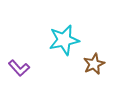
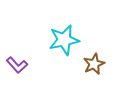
purple L-shape: moved 2 px left, 3 px up
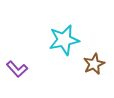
purple L-shape: moved 4 px down
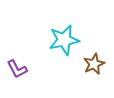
purple L-shape: rotated 15 degrees clockwise
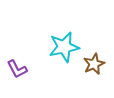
cyan star: moved 7 px down
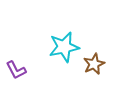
purple L-shape: moved 1 px left, 1 px down
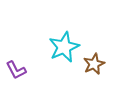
cyan star: rotated 12 degrees counterclockwise
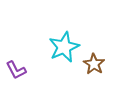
brown star: rotated 15 degrees counterclockwise
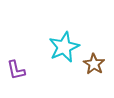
purple L-shape: rotated 15 degrees clockwise
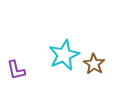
cyan star: moved 8 px down
